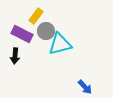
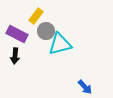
purple rectangle: moved 5 px left
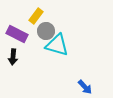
cyan triangle: moved 3 px left, 1 px down; rotated 30 degrees clockwise
black arrow: moved 2 px left, 1 px down
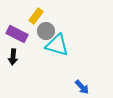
blue arrow: moved 3 px left
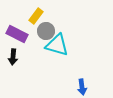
blue arrow: rotated 35 degrees clockwise
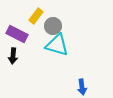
gray circle: moved 7 px right, 5 px up
black arrow: moved 1 px up
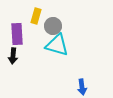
yellow rectangle: rotated 21 degrees counterclockwise
purple rectangle: rotated 60 degrees clockwise
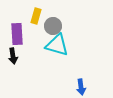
black arrow: rotated 14 degrees counterclockwise
blue arrow: moved 1 px left
